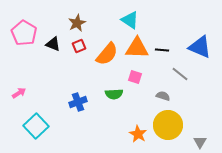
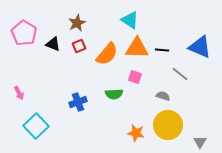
pink arrow: rotated 96 degrees clockwise
orange star: moved 2 px left, 1 px up; rotated 18 degrees counterclockwise
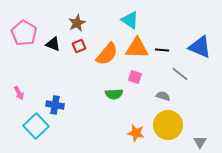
blue cross: moved 23 px left, 3 px down; rotated 30 degrees clockwise
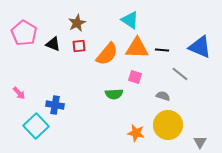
red square: rotated 16 degrees clockwise
pink arrow: rotated 16 degrees counterclockwise
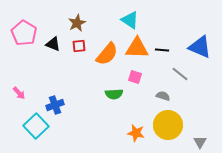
blue cross: rotated 30 degrees counterclockwise
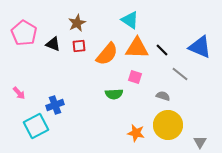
black line: rotated 40 degrees clockwise
cyan square: rotated 15 degrees clockwise
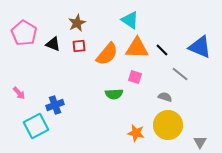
gray semicircle: moved 2 px right, 1 px down
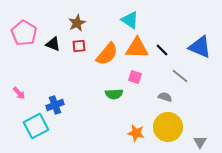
gray line: moved 2 px down
yellow circle: moved 2 px down
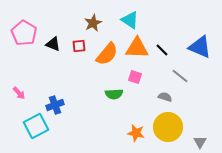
brown star: moved 16 px right
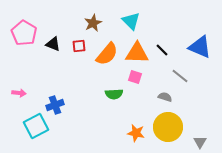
cyan triangle: moved 1 px right, 1 px down; rotated 12 degrees clockwise
orange triangle: moved 5 px down
pink arrow: rotated 40 degrees counterclockwise
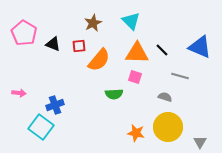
orange semicircle: moved 8 px left, 6 px down
gray line: rotated 24 degrees counterclockwise
cyan square: moved 5 px right, 1 px down; rotated 25 degrees counterclockwise
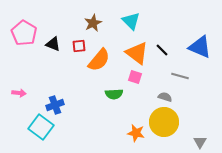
orange triangle: rotated 35 degrees clockwise
yellow circle: moved 4 px left, 5 px up
